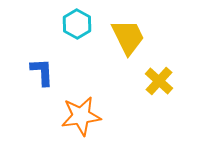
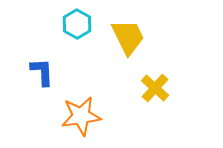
yellow cross: moved 4 px left, 7 px down
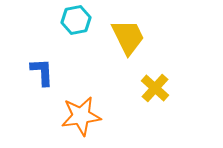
cyan hexagon: moved 1 px left, 4 px up; rotated 20 degrees clockwise
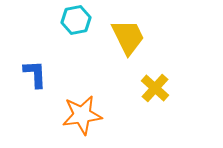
blue L-shape: moved 7 px left, 2 px down
orange star: moved 1 px right, 1 px up
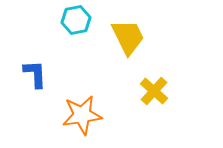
yellow cross: moved 1 px left, 3 px down
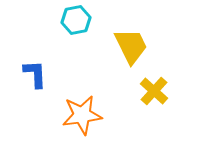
yellow trapezoid: moved 3 px right, 9 px down
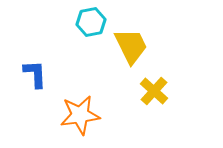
cyan hexagon: moved 15 px right, 2 px down
orange star: moved 2 px left
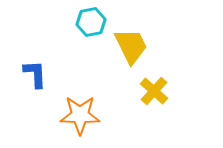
orange star: rotated 9 degrees clockwise
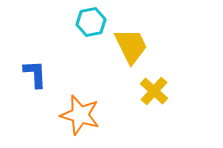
orange star: rotated 15 degrees clockwise
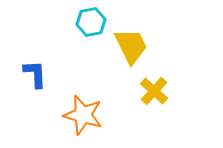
orange star: moved 3 px right
